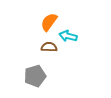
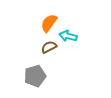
orange semicircle: moved 1 px down
brown semicircle: rotated 28 degrees counterclockwise
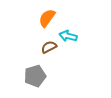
orange semicircle: moved 2 px left, 5 px up
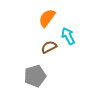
cyan arrow: rotated 48 degrees clockwise
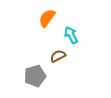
cyan arrow: moved 3 px right, 1 px up
brown semicircle: moved 9 px right, 9 px down
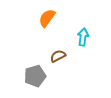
cyan arrow: moved 12 px right, 2 px down; rotated 36 degrees clockwise
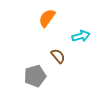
cyan arrow: moved 2 px left, 1 px up; rotated 66 degrees clockwise
brown semicircle: rotated 77 degrees clockwise
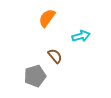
brown semicircle: moved 3 px left
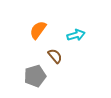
orange semicircle: moved 9 px left, 12 px down
cyan arrow: moved 5 px left, 1 px up
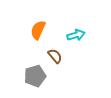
orange semicircle: rotated 12 degrees counterclockwise
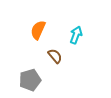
cyan arrow: rotated 54 degrees counterclockwise
gray pentagon: moved 5 px left, 4 px down
